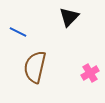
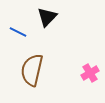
black triangle: moved 22 px left
brown semicircle: moved 3 px left, 3 px down
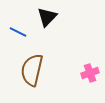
pink cross: rotated 12 degrees clockwise
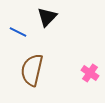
pink cross: rotated 36 degrees counterclockwise
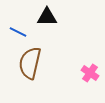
black triangle: rotated 45 degrees clockwise
brown semicircle: moved 2 px left, 7 px up
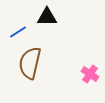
blue line: rotated 60 degrees counterclockwise
pink cross: moved 1 px down
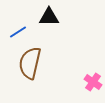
black triangle: moved 2 px right
pink cross: moved 3 px right, 8 px down
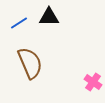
blue line: moved 1 px right, 9 px up
brown semicircle: rotated 144 degrees clockwise
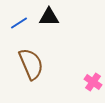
brown semicircle: moved 1 px right, 1 px down
